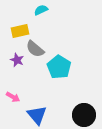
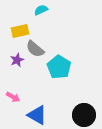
purple star: rotated 24 degrees clockwise
blue triangle: rotated 20 degrees counterclockwise
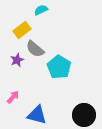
yellow rectangle: moved 2 px right, 1 px up; rotated 24 degrees counterclockwise
pink arrow: rotated 80 degrees counterclockwise
blue triangle: rotated 15 degrees counterclockwise
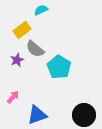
blue triangle: rotated 35 degrees counterclockwise
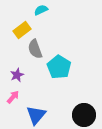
gray semicircle: rotated 30 degrees clockwise
purple star: moved 15 px down
blue triangle: moved 1 px left; rotated 30 degrees counterclockwise
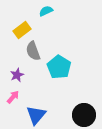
cyan semicircle: moved 5 px right, 1 px down
gray semicircle: moved 2 px left, 2 px down
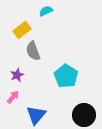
cyan pentagon: moved 7 px right, 9 px down
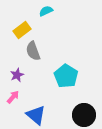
blue triangle: rotated 30 degrees counterclockwise
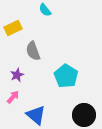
cyan semicircle: moved 1 px left, 1 px up; rotated 104 degrees counterclockwise
yellow rectangle: moved 9 px left, 2 px up; rotated 12 degrees clockwise
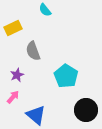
black circle: moved 2 px right, 5 px up
